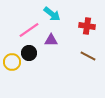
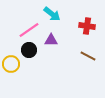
black circle: moved 3 px up
yellow circle: moved 1 px left, 2 px down
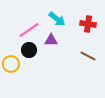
cyan arrow: moved 5 px right, 5 px down
red cross: moved 1 px right, 2 px up
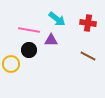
red cross: moved 1 px up
pink line: rotated 45 degrees clockwise
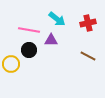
red cross: rotated 21 degrees counterclockwise
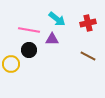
purple triangle: moved 1 px right, 1 px up
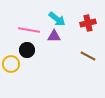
purple triangle: moved 2 px right, 3 px up
black circle: moved 2 px left
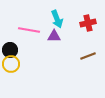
cyan arrow: rotated 30 degrees clockwise
black circle: moved 17 px left
brown line: rotated 49 degrees counterclockwise
